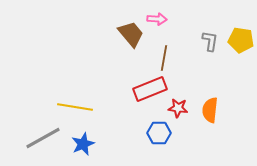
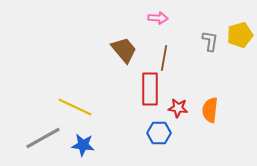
pink arrow: moved 1 px right, 1 px up
brown trapezoid: moved 7 px left, 16 px down
yellow pentagon: moved 1 px left, 5 px up; rotated 25 degrees counterclockwise
red rectangle: rotated 68 degrees counterclockwise
yellow line: rotated 16 degrees clockwise
blue star: moved 1 px down; rotated 30 degrees clockwise
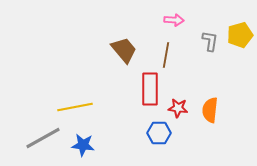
pink arrow: moved 16 px right, 2 px down
brown line: moved 2 px right, 3 px up
yellow line: rotated 36 degrees counterclockwise
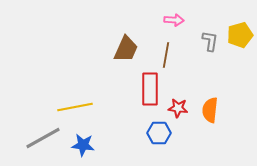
brown trapezoid: moved 2 px right, 1 px up; rotated 64 degrees clockwise
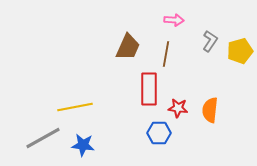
yellow pentagon: moved 16 px down
gray L-shape: rotated 25 degrees clockwise
brown trapezoid: moved 2 px right, 2 px up
brown line: moved 1 px up
red rectangle: moved 1 px left
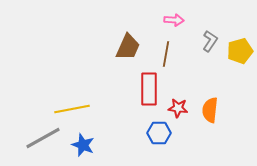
yellow line: moved 3 px left, 2 px down
blue star: rotated 15 degrees clockwise
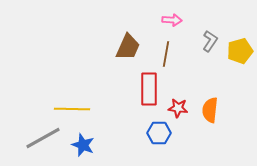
pink arrow: moved 2 px left
yellow line: rotated 12 degrees clockwise
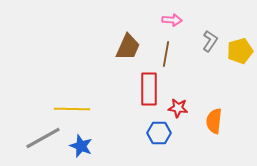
orange semicircle: moved 4 px right, 11 px down
blue star: moved 2 px left, 1 px down
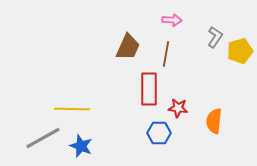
gray L-shape: moved 5 px right, 4 px up
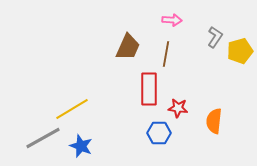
yellow line: rotated 32 degrees counterclockwise
